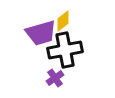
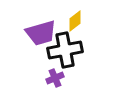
yellow diamond: moved 12 px right
purple cross: rotated 12 degrees clockwise
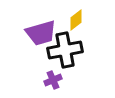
yellow diamond: moved 1 px right, 1 px up
purple cross: moved 2 px left, 2 px down
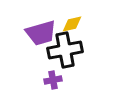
yellow diamond: moved 4 px left, 4 px down; rotated 25 degrees clockwise
purple cross: rotated 12 degrees clockwise
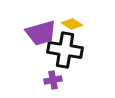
yellow diamond: rotated 45 degrees clockwise
black cross: rotated 20 degrees clockwise
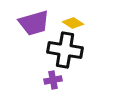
yellow diamond: moved 1 px right, 1 px up
purple trapezoid: moved 7 px left, 10 px up
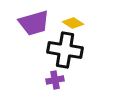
purple cross: moved 2 px right
